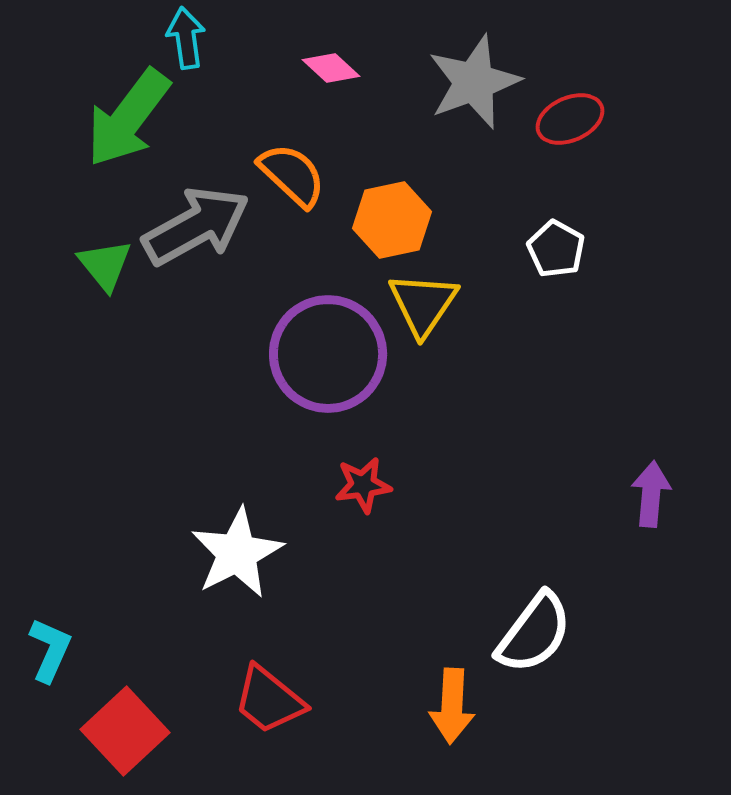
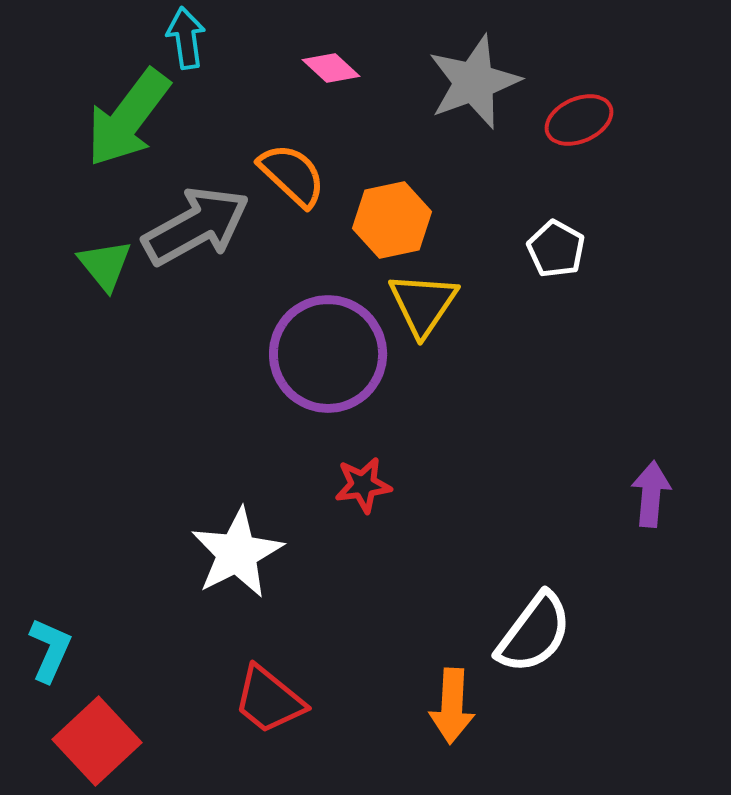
red ellipse: moved 9 px right, 1 px down
red square: moved 28 px left, 10 px down
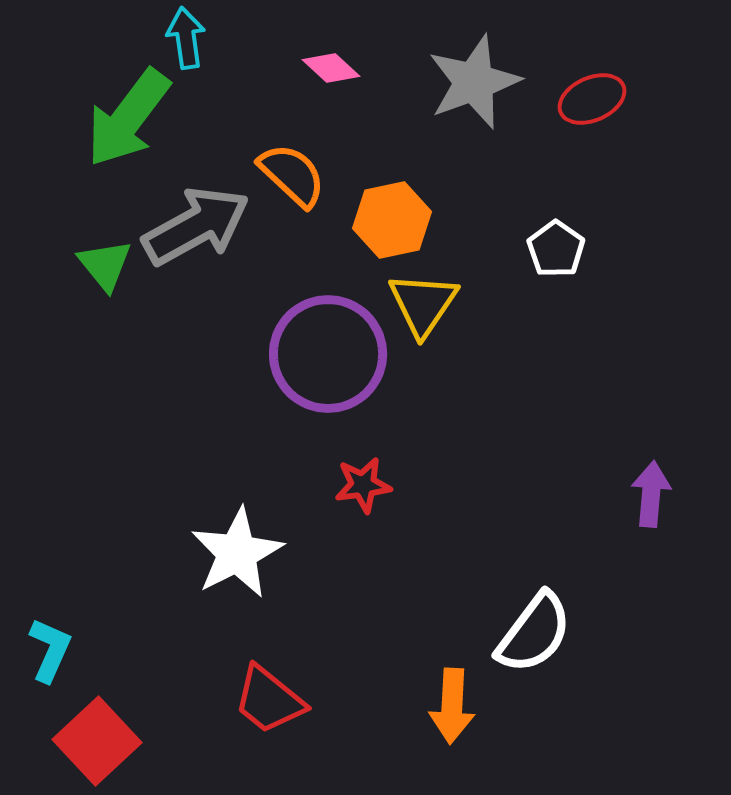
red ellipse: moved 13 px right, 21 px up
white pentagon: rotated 6 degrees clockwise
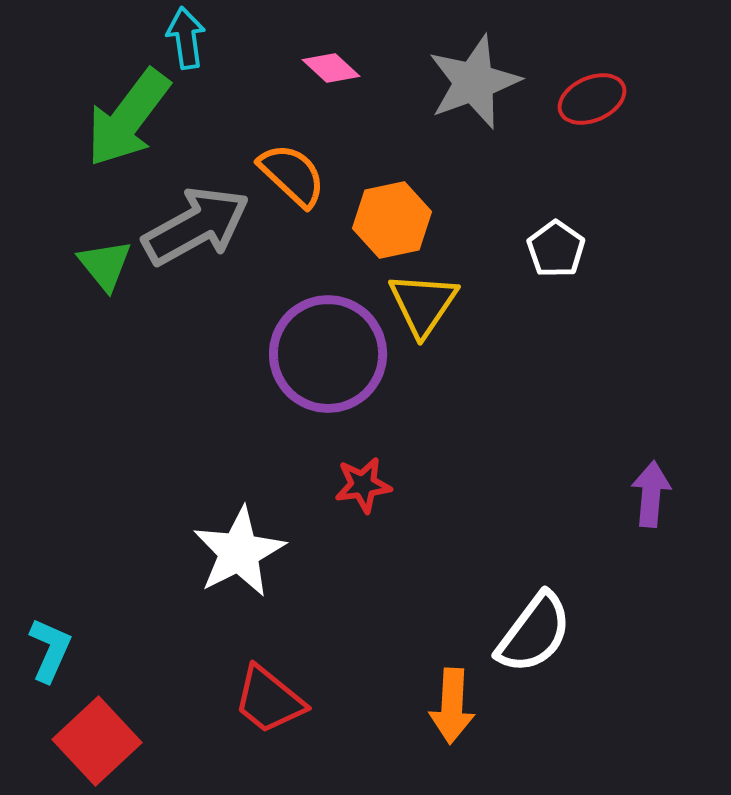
white star: moved 2 px right, 1 px up
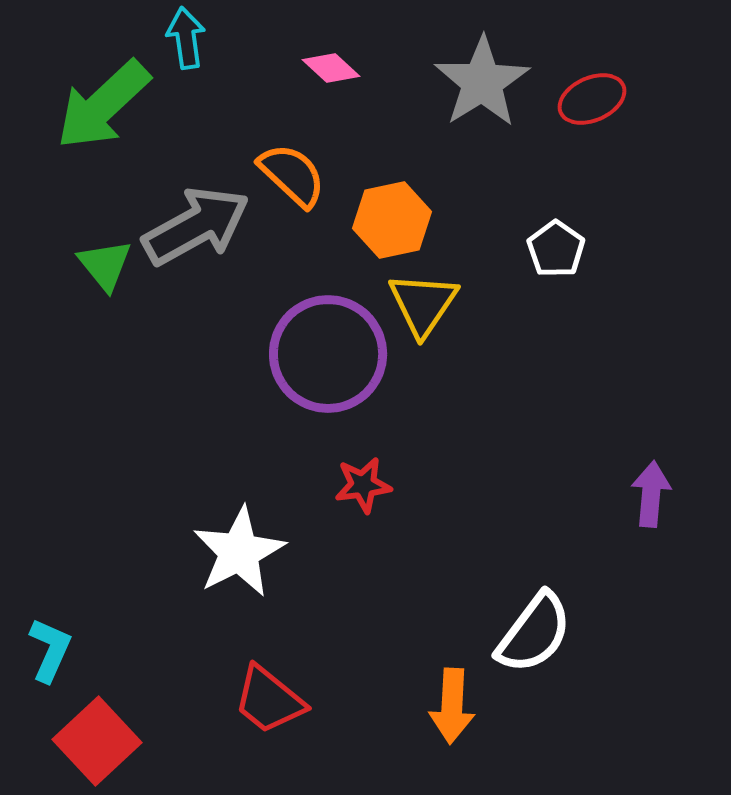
gray star: moved 8 px right; rotated 12 degrees counterclockwise
green arrow: moved 25 px left, 13 px up; rotated 10 degrees clockwise
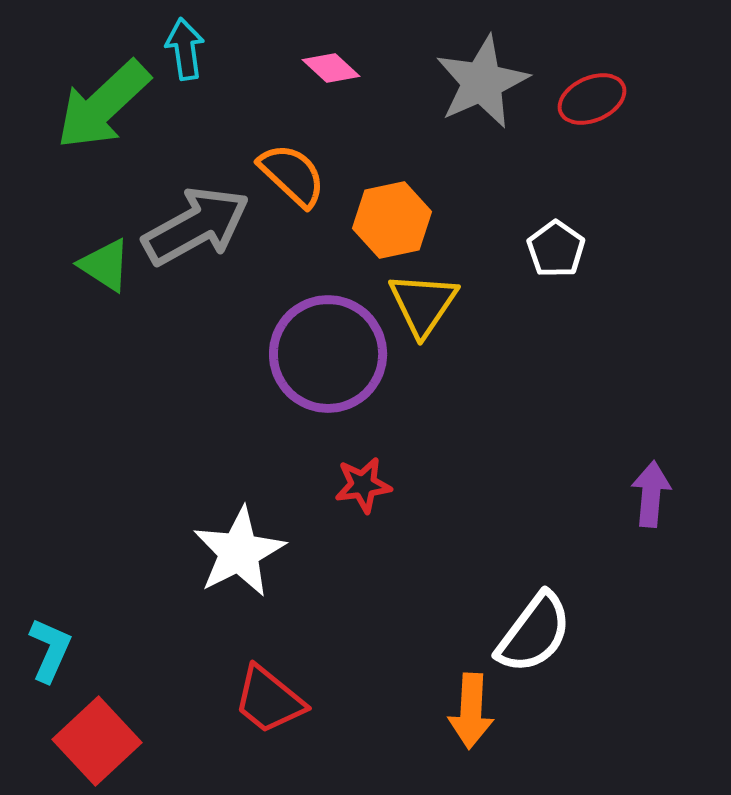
cyan arrow: moved 1 px left, 11 px down
gray star: rotated 8 degrees clockwise
green triangle: rotated 18 degrees counterclockwise
orange arrow: moved 19 px right, 5 px down
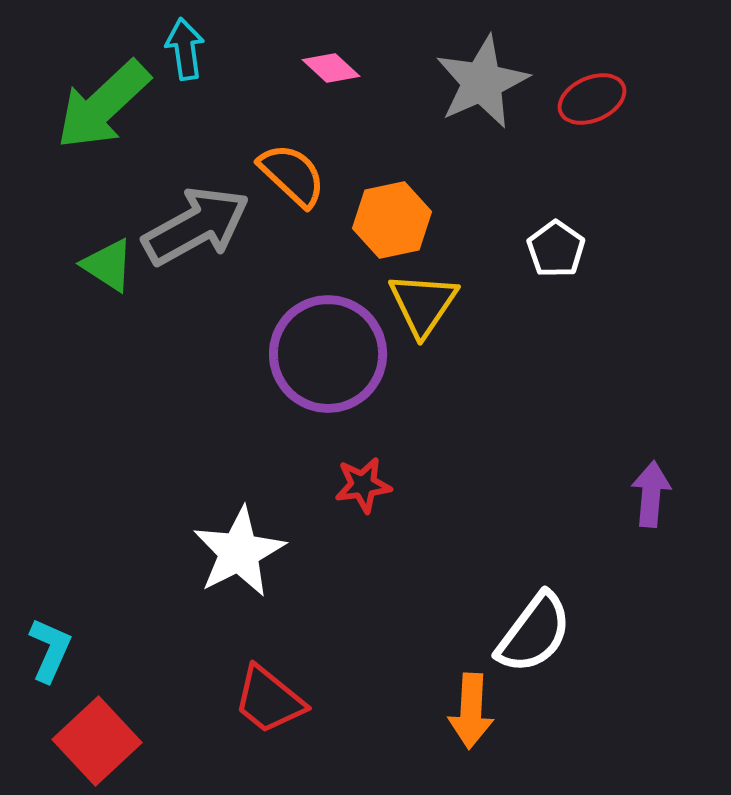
green triangle: moved 3 px right
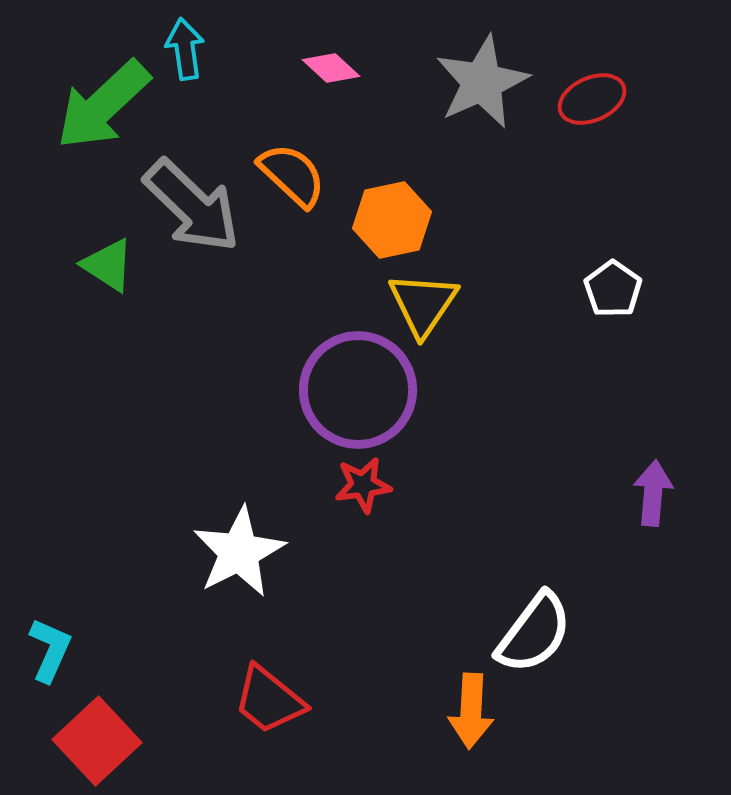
gray arrow: moved 4 px left, 20 px up; rotated 73 degrees clockwise
white pentagon: moved 57 px right, 40 px down
purple circle: moved 30 px right, 36 px down
purple arrow: moved 2 px right, 1 px up
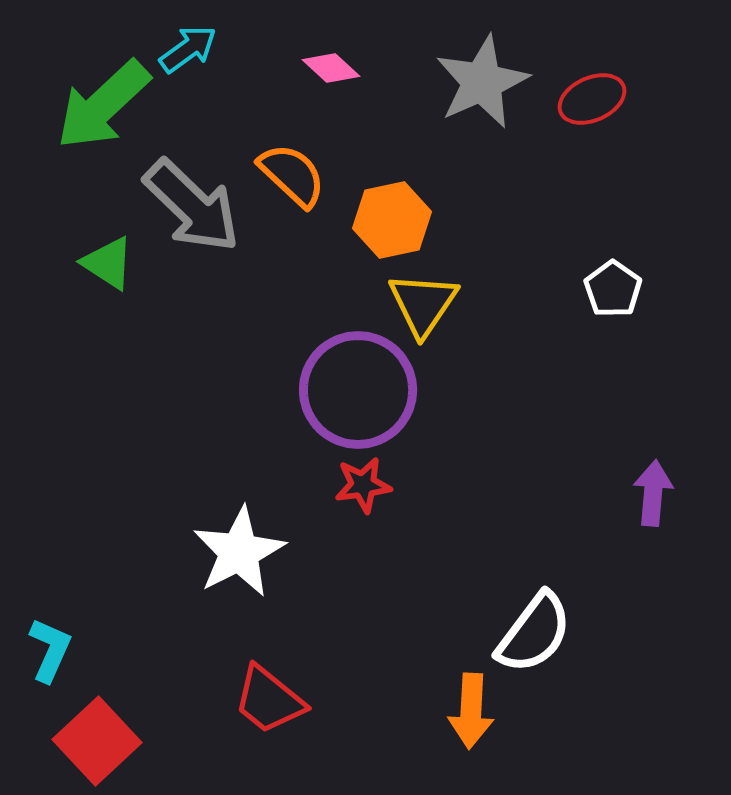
cyan arrow: moved 3 px right; rotated 62 degrees clockwise
green triangle: moved 2 px up
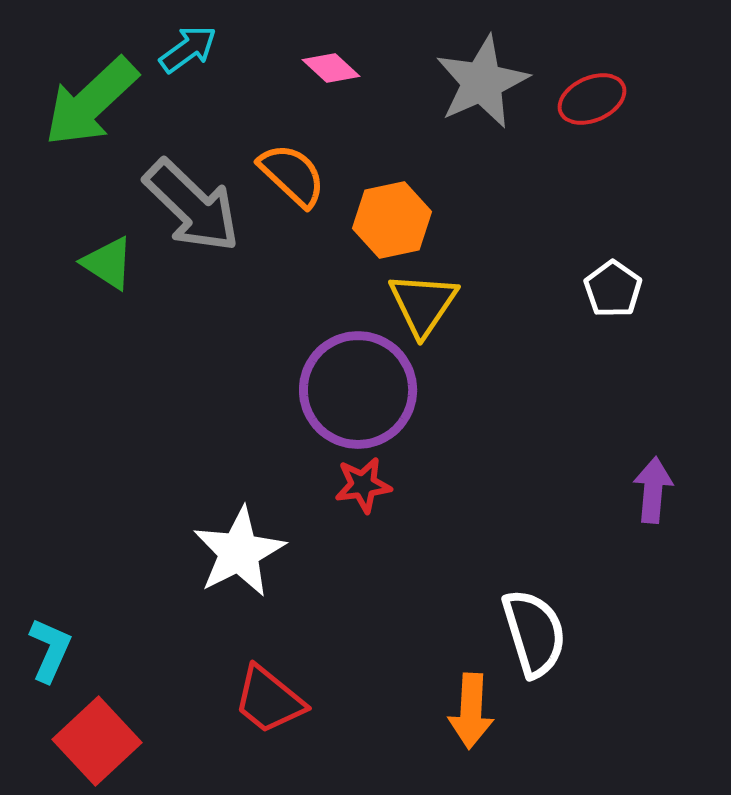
green arrow: moved 12 px left, 3 px up
purple arrow: moved 3 px up
white semicircle: rotated 54 degrees counterclockwise
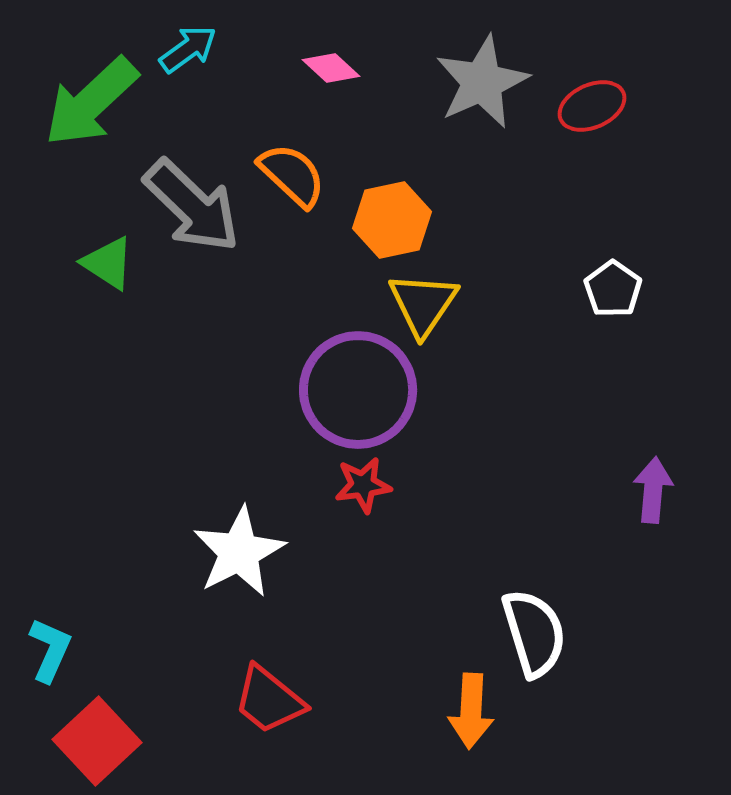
red ellipse: moved 7 px down
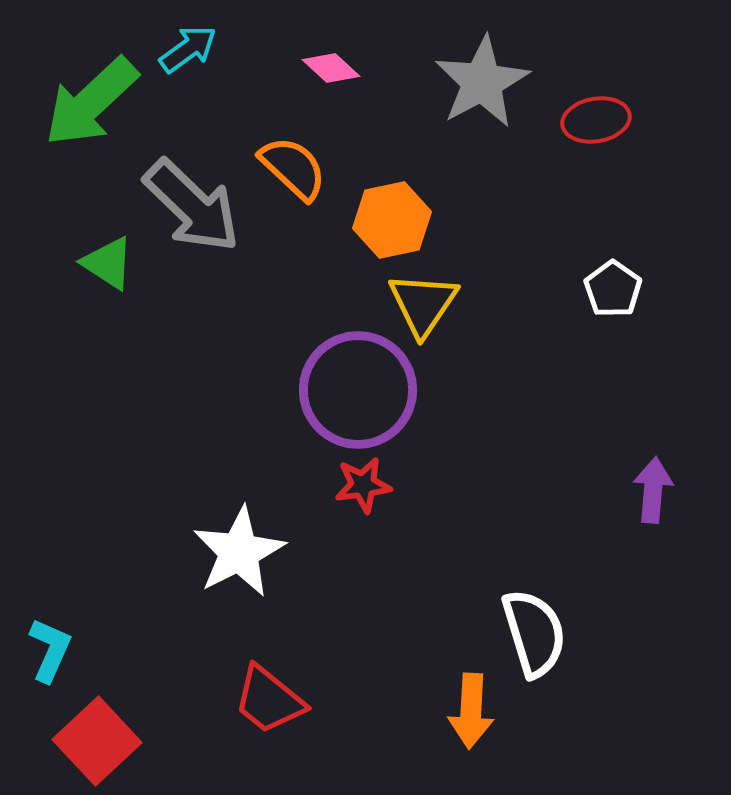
gray star: rotated 4 degrees counterclockwise
red ellipse: moved 4 px right, 14 px down; rotated 14 degrees clockwise
orange semicircle: moved 1 px right, 7 px up
